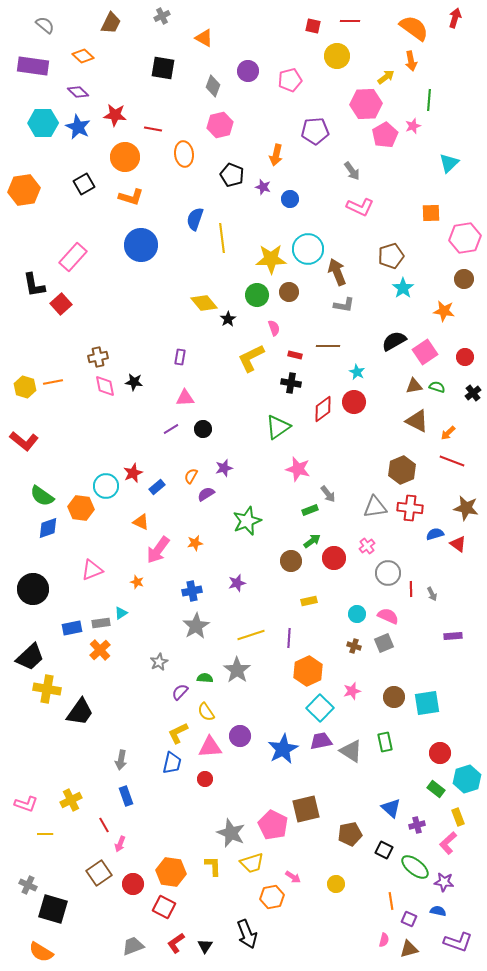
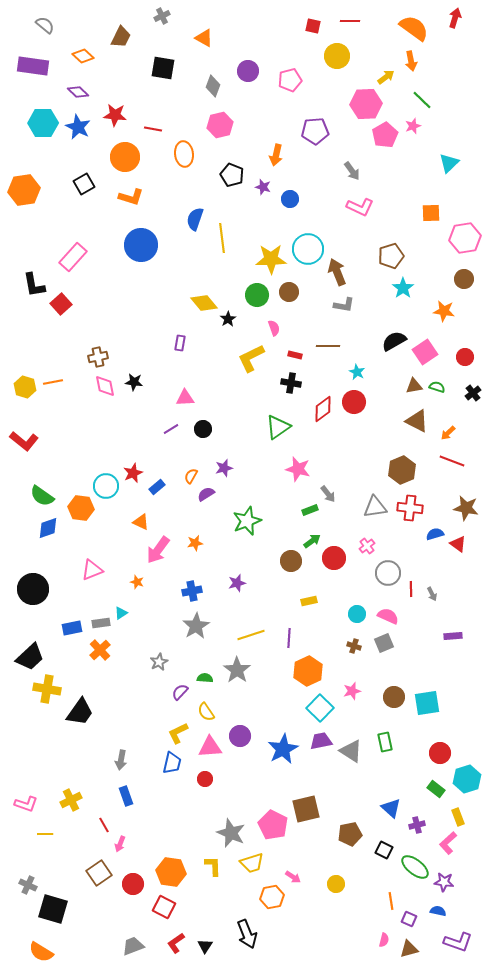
brown trapezoid at (111, 23): moved 10 px right, 14 px down
green line at (429, 100): moved 7 px left; rotated 50 degrees counterclockwise
purple rectangle at (180, 357): moved 14 px up
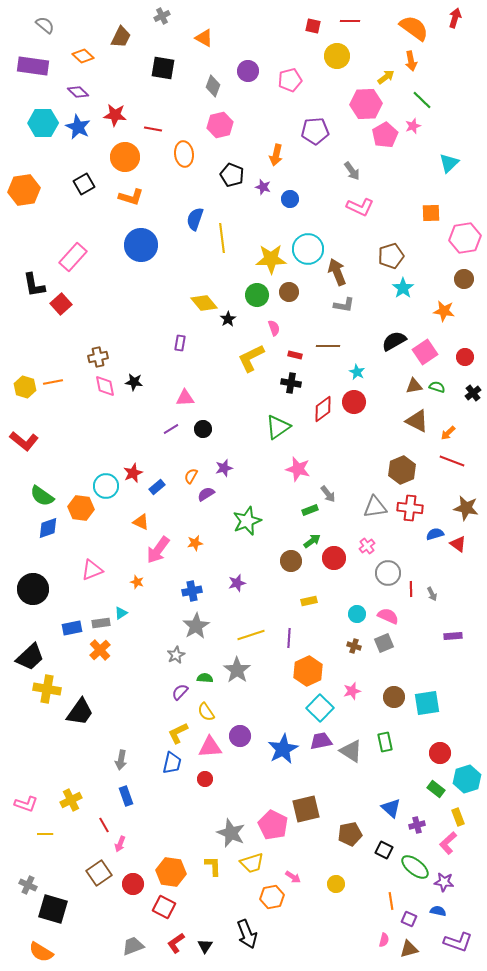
gray star at (159, 662): moved 17 px right, 7 px up
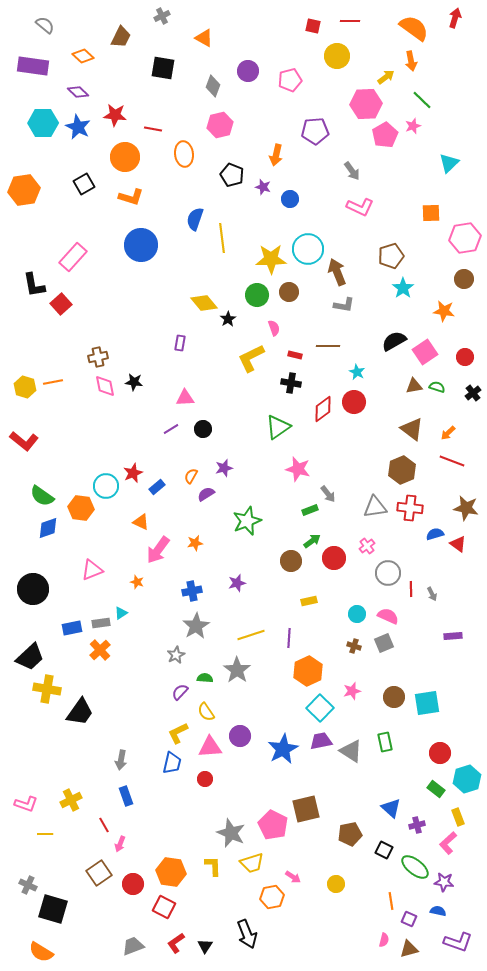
brown triangle at (417, 421): moved 5 px left, 8 px down; rotated 10 degrees clockwise
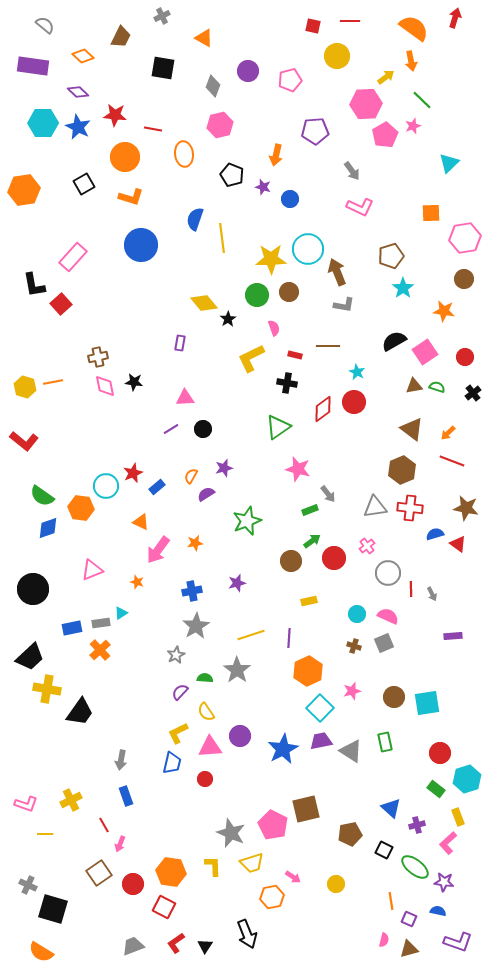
black cross at (291, 383): moved 4 px left
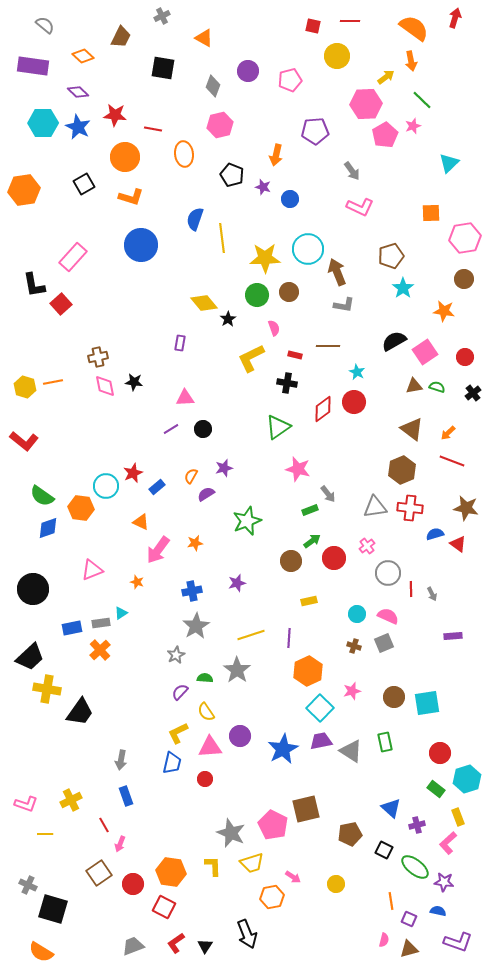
yellow star at (271, 259): moved 6 px left, 1 px up
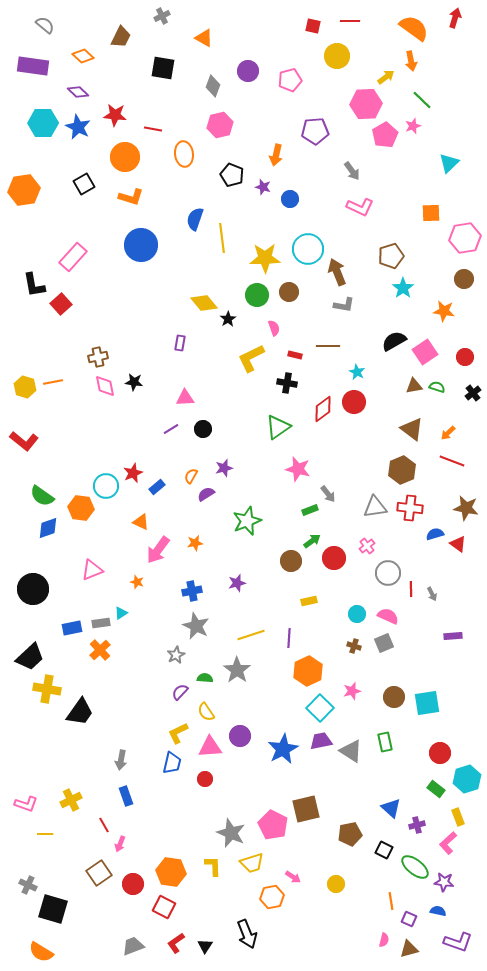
gray star at (196, 626): rotated 16 degrees counterclockwise
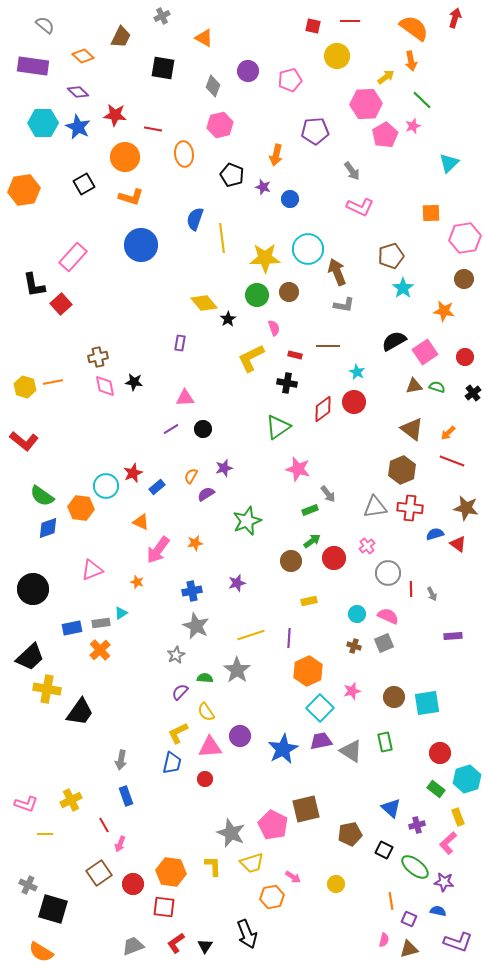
red square at (164, 907): rotated 20 degrees counterclockwise
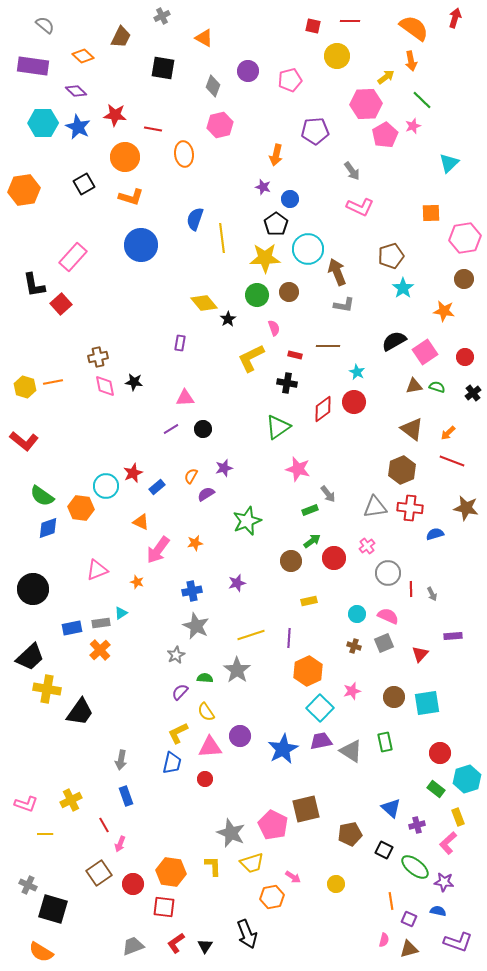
purple diamond at (78, 92): moved 2 px left, 1 px up
black pentagon at (232, 175): moved 44 px right, 49 px down; rotated 15 degrees clockwise
red triangle at (458, 544): moved 38 px left, 110 px down; rotated 36 degrees clockwise
pink triangle at (92, 570): moved 5 px right
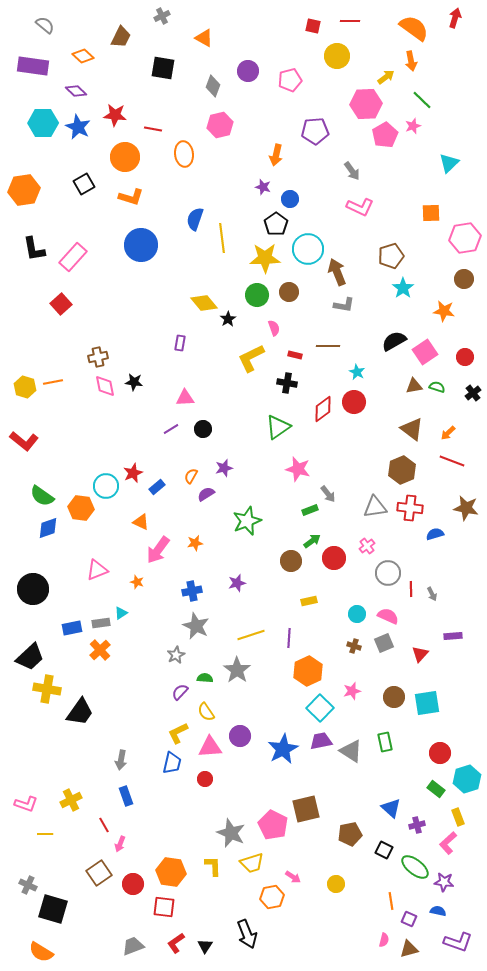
black L-shape at (34, 285): moved 36 px up
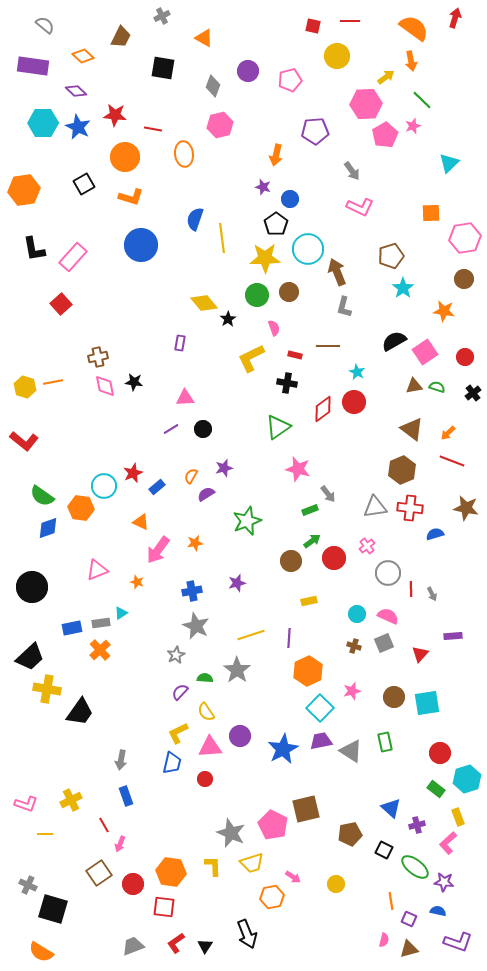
gray L-shape at (344, 305): moved 2 px down; rotated 95 degrees clockwise
cyan circle at (106, 486): moved 2 px left
black circle at (33, 589): moved 1 px left, 2 px up
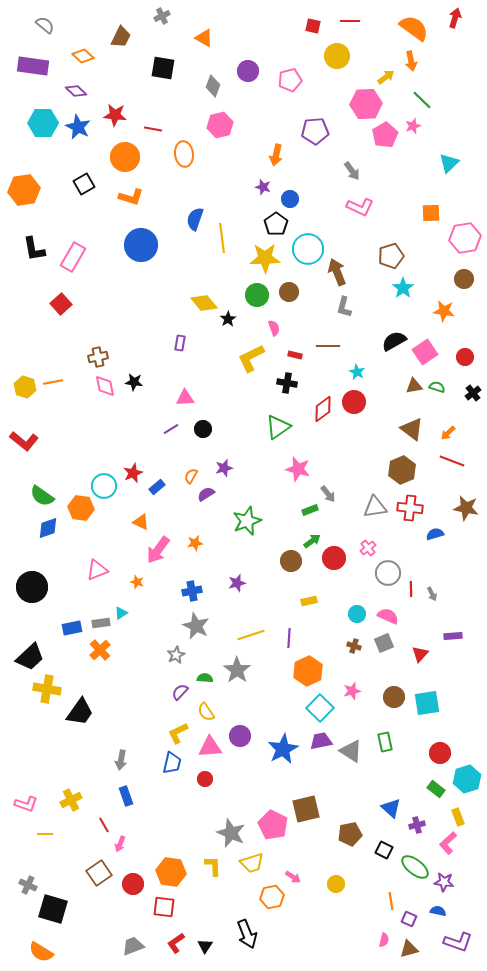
pink rectangle at (73, 257): rotated 12 degrees counterclockwise
pink cross at (367, 546): moved 1 px right, 2 px down
